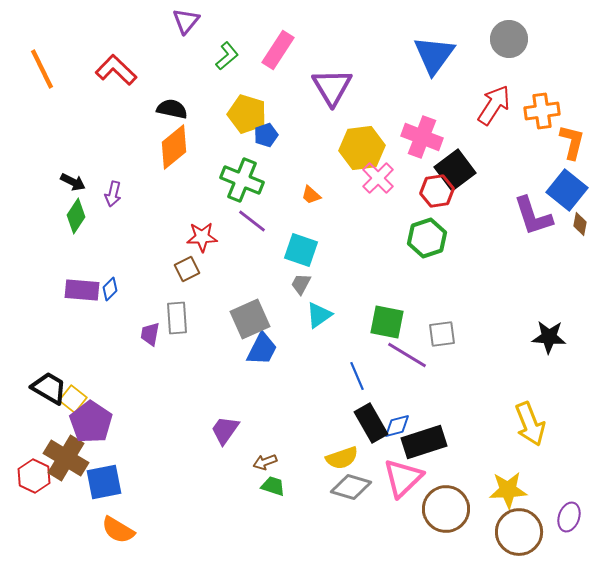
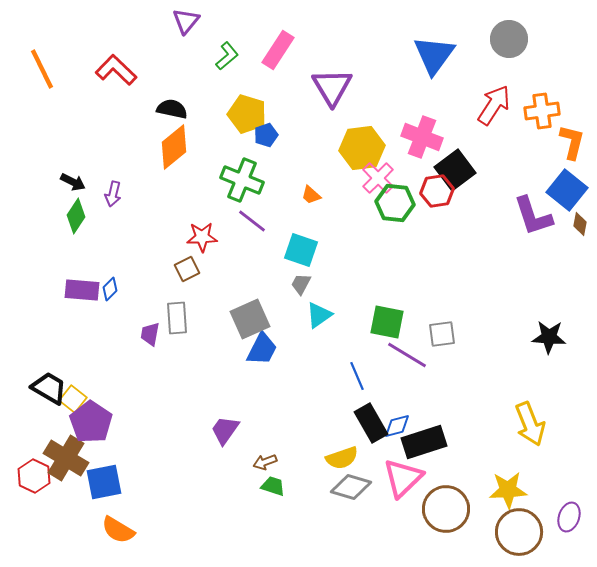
green hexagon at (427, 238): moved 32 px left, 35 px up; rotated 24 degrees clockwise
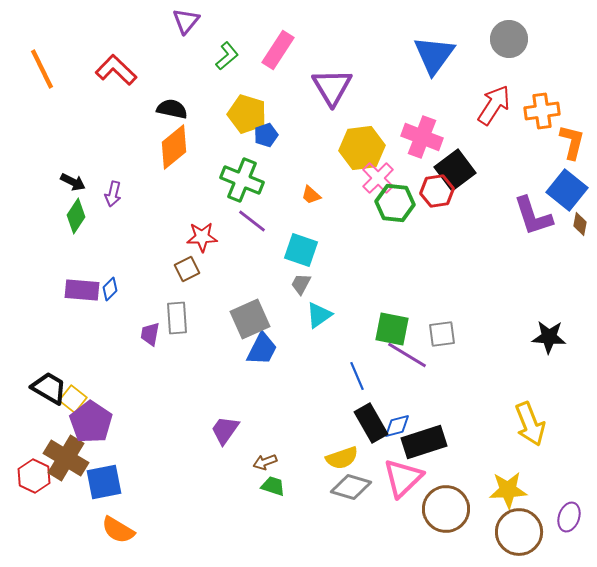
green square at (387, 322): moved 5 px right, 7 px down
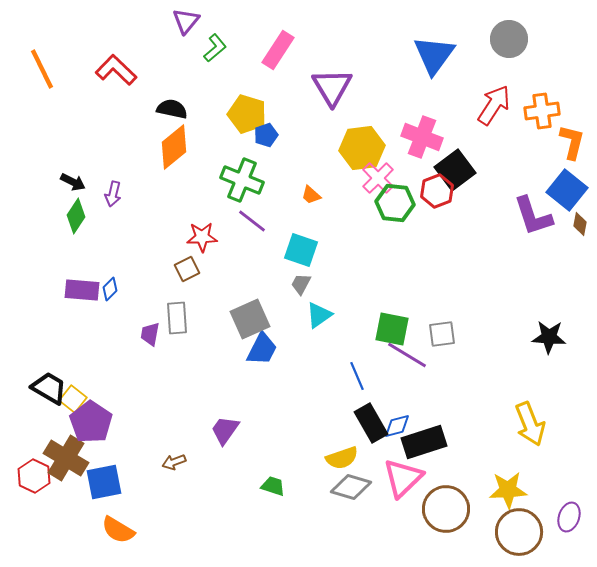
green L-shape at (227, 56): moved 12 px left, 8 px up
red hexagon at (437, 191): rotated 12 degrees counterclockwise
brown arrow at (265, 462): moved 91 px left
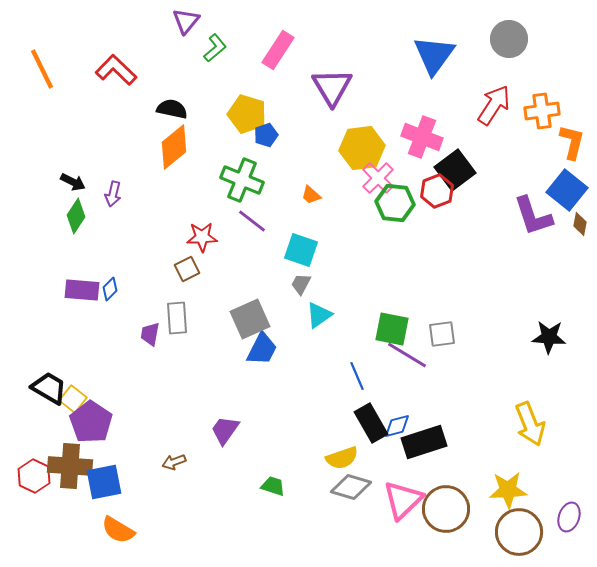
brown cross at (66, 458): moved 4 px right, 8 px down; rotated 27 degrees counterclockwise
pink triangle at (403, 478): moved 22 px down
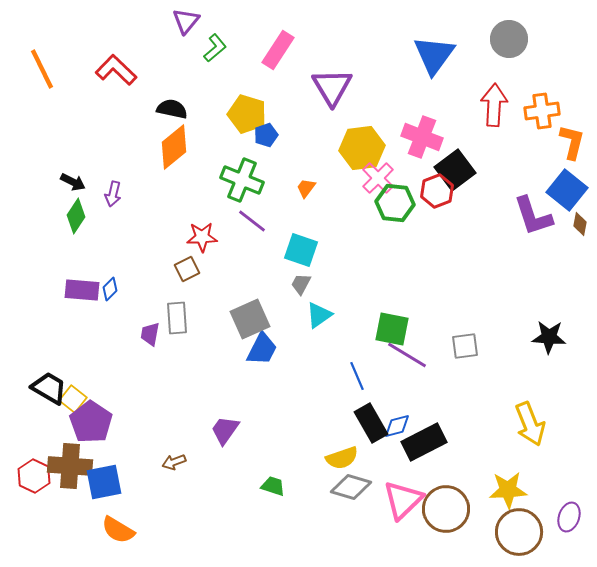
red arrow at (494, 105): rotated 30 degrees counterclockwise
orange trapezoid at (311, 195): moved 5 px left, 7 px up; rotated 85 degrees clockwise
gray square at (442, 334): moved 23 px right, 12 px down
black rectangle at (424, 442): rotated 9 degrees counterclockwise
